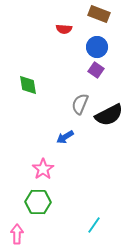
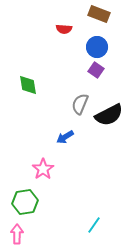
green hexagon: moved 13 px left; rotated 10 degrees counterclockwise
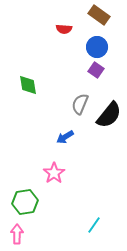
brown rectangle: moved 1 px down; rotated 15 degrees clockwise
black semicircle: rotated 24 degrees counterclockwise
pink star: moved 11 px right, 4 px down
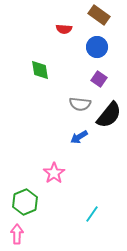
purple square: moved 3 px right, 9 px down
green diamond: moved 12 px right, 15 px up
gray semicircle: rotated 105 degrees counterclockwise
blue arrow: moved 14 px right
green hexagon: rotated 15 degrees counterclockwise
cyan line: moved 2 px left, 11 px up
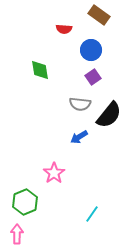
blue circle: moved 6 px left, 3 px down
purple square: moved 6 px left, 2 px up; rotated 21 degrees clockwise
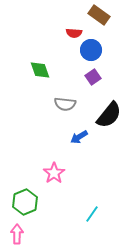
red semicircle: moved 10 px right, 4 px down
green diamond: rotated 10 degrees counterclockwise
gray semicircle: moved 15 px left
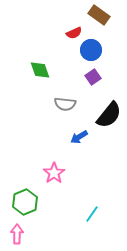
red semicircle: rotated 28 degrees counterclockwise
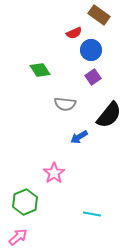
green diamond: rotated 15 degrees counterclockwise
cyan line: rotated 66 degrees clockwise
pink arrow: moved 1 px right, 3 px down; rotated 48 degrees clockwise
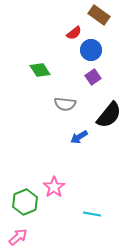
red semicircle: rotated 14 degrees counterclockwise
pink star: moved 14 px down
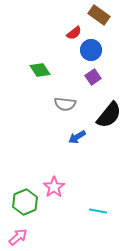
blue arrow: moved 2 px left
cyan line: moved 6 px right, 3 px up
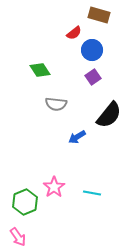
brown rectangle: rotated 20 degrees counterclockwise
blue circle: moved 1 px right
gray semicircle: moved 9 px left
cyan line: moved 6 px left, 18 px up
pink arrow: rotated 96 degrees clockwise
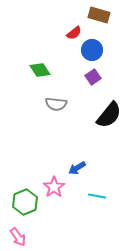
blue arrow: moved 31 px down
cyan line: moved 5 px right, 3 px down
